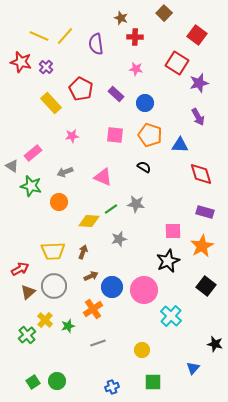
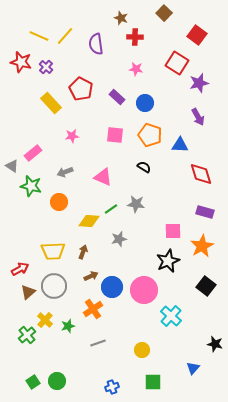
purple rectangle at (116, 94): moved 1 px right, 3 px down
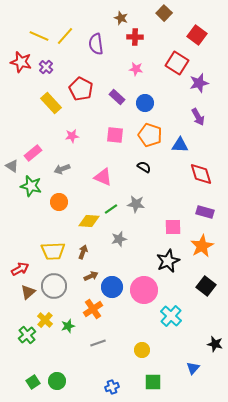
gray arrow at (65, 172): moved 3 px left, 3 px up
pink square at (173, 231): moved 4 px up
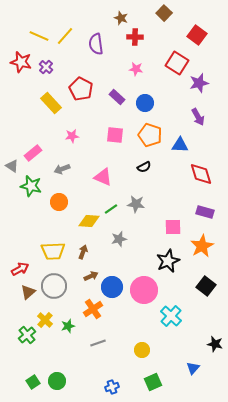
black semicircle at (144, 167): rotated 120 degrees clockwise
green square at (153, 382): rotated 24 degrees counterclockwise
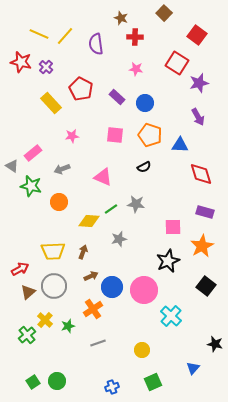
yellow line at (39, 36): moved 2 px up
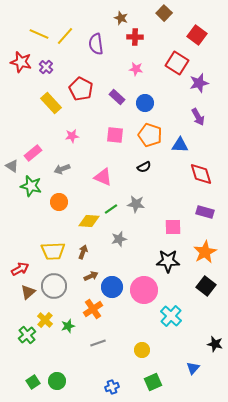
orange star at (202, 246): moved 3 px right, 6 px down
black star at (168, 261): rotated 25 degrees clockwise
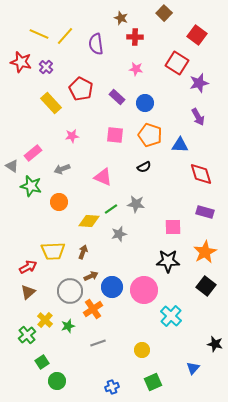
gray star at (119, 239): moved 5 px up
red arrow at (20, 269): moved 8 px right, 2 px up
gray circle at (54, 286): moved 16 px right, 5 px down
green square at (33, 382): moved 9 px right, 20 px up
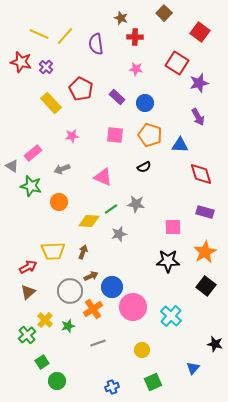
red square at (197, 35): moved 3 px right, 3 px up
pink circle at (144, 290): moved 11 px left, 17 px down
